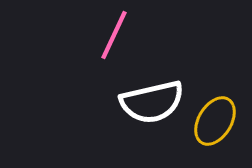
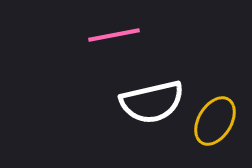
pink line: rotated 54 degrees clockwise
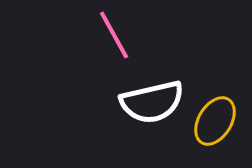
pink line: rotated 72 degrees clockwise
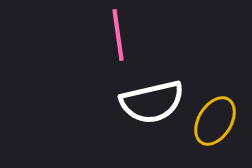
pink line: moved 4 px right; rotated 21 degrees clockwise
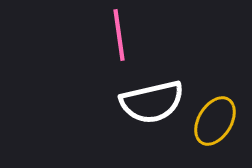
pink line: moved 1 px right
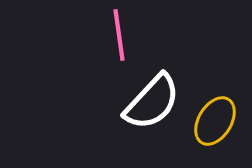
white semicircle: rotated 34 degrees counterclockwise
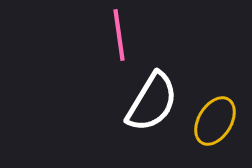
white semicircle: rotated 12 degrees counterclockwise
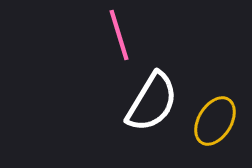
pink line: rotated 9 degrees counterclockwise
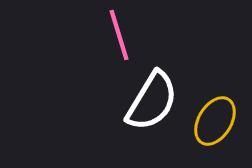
white semicircle: moved 1 px up
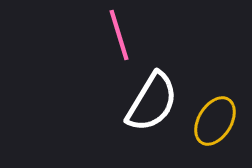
white semicircle: moved 1 px down
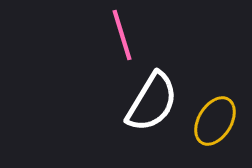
pink line: moved 3 px right
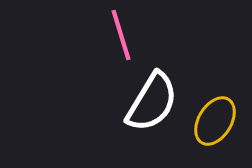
pink line: moved 1 px left
